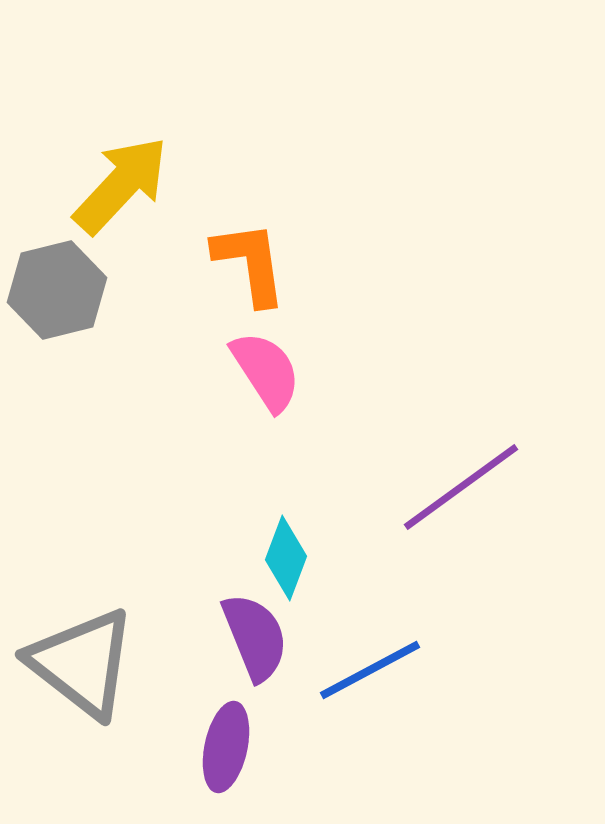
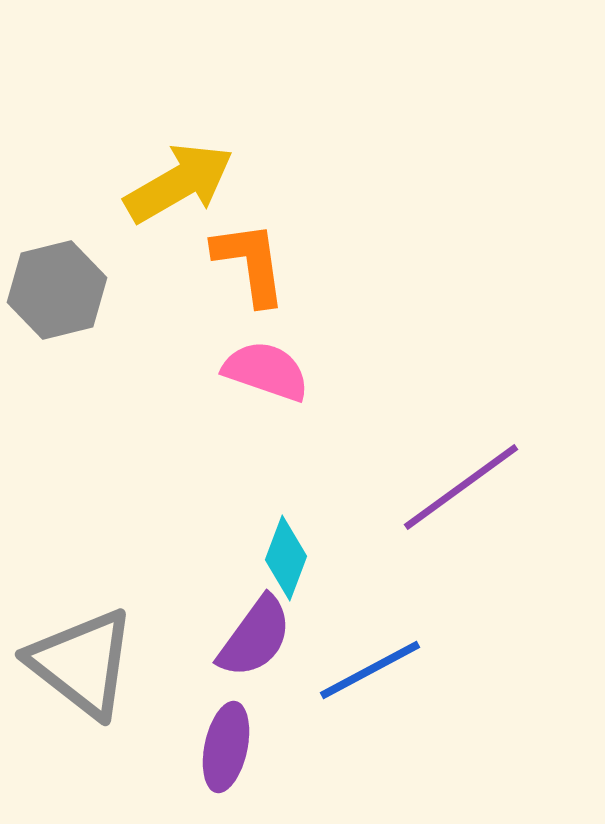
yellow arrow: moved 58 px right, 2 px up; rotated 17 degrees clockwise
pink semicircle: rotated 38 degrees counterclockwise
purple semicircle: rotated 58 degrees clockwise
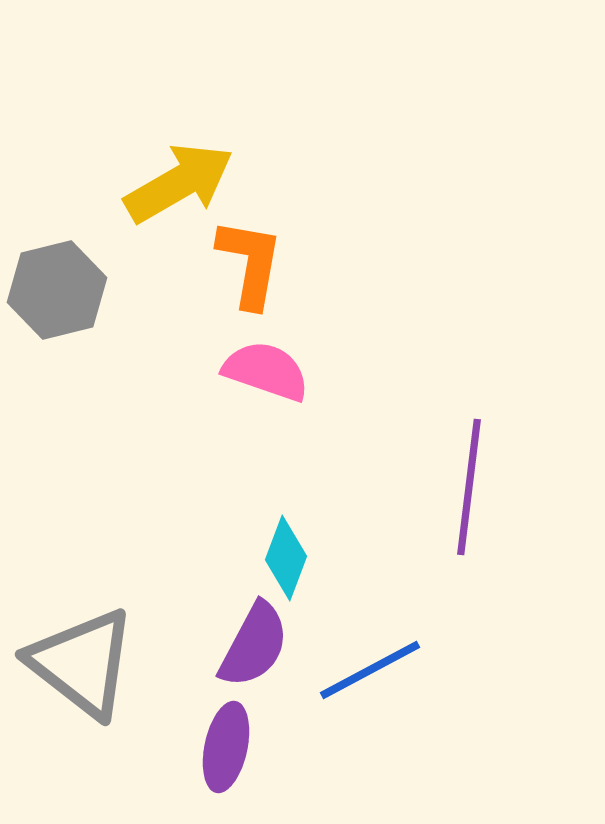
orange L-shape: rotated 18 degrees clockwise
purple line: moved 8 px right; rotated 47 degrees counterclockwise
purple semicircle: moved 1 px left, 8 px down; rotated 8 degrees counterclockwise
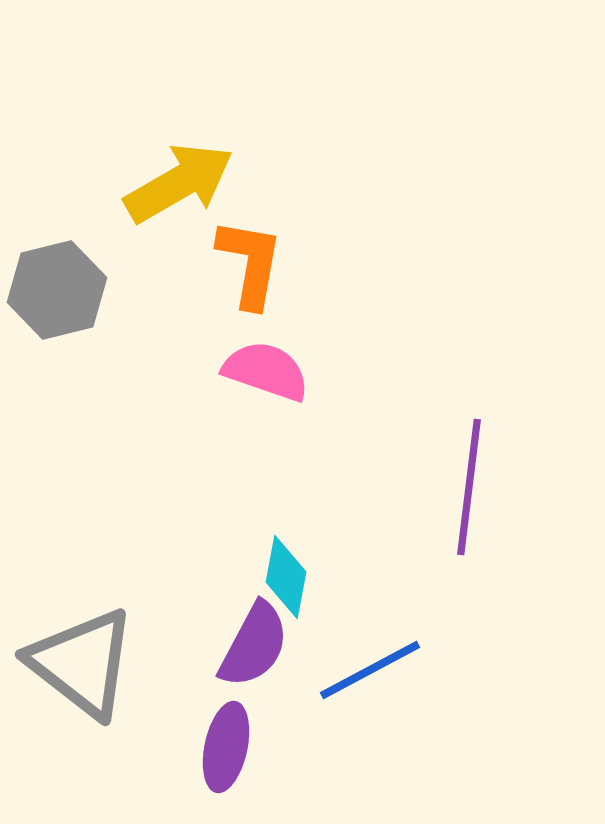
cyan diamond: moved 19 px down; rotated 10 degrees counterclockwise
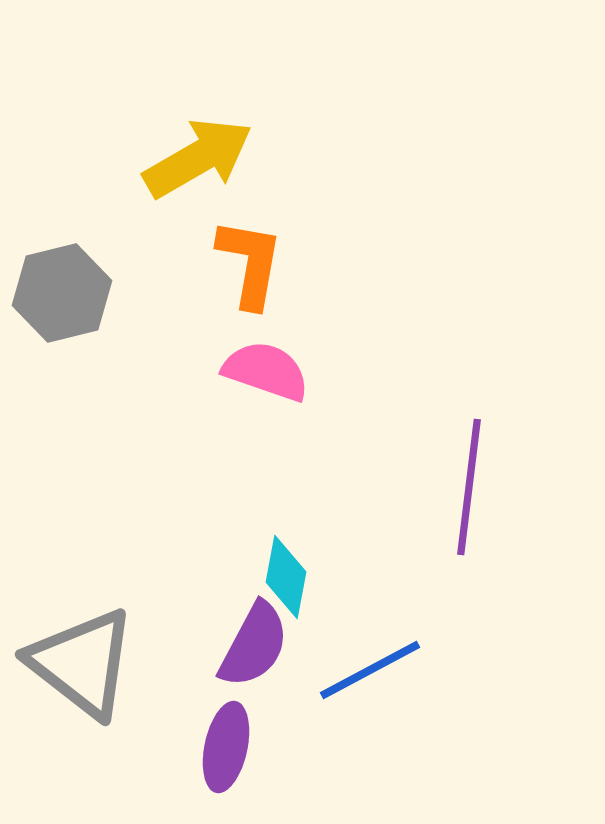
yellow arrow: moved 19 px right, 25 px up
gray hexagon: moved 5 px right, 3 px down
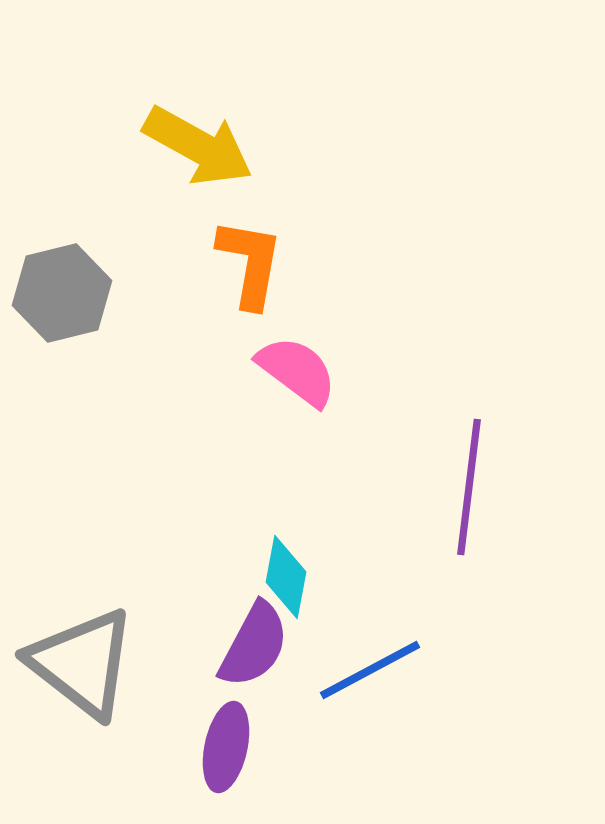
yellow arrow: moved 12 px up; rotated 59 degrees clockwise
pink semicircle: moved 31 px right; rotated 18 degrees clockwise
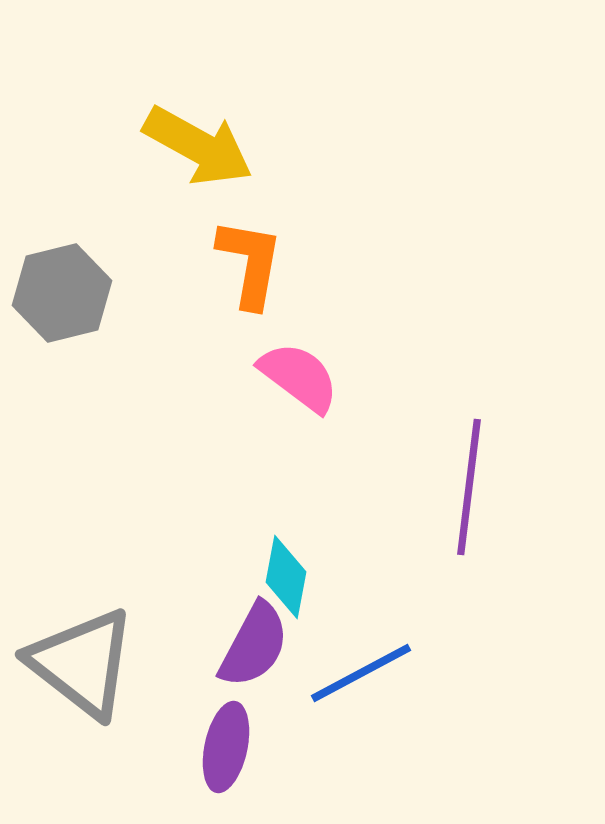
pink semicircle: moved 2 px right, 6 px down
blue line: moved 9 px left, 3 px down
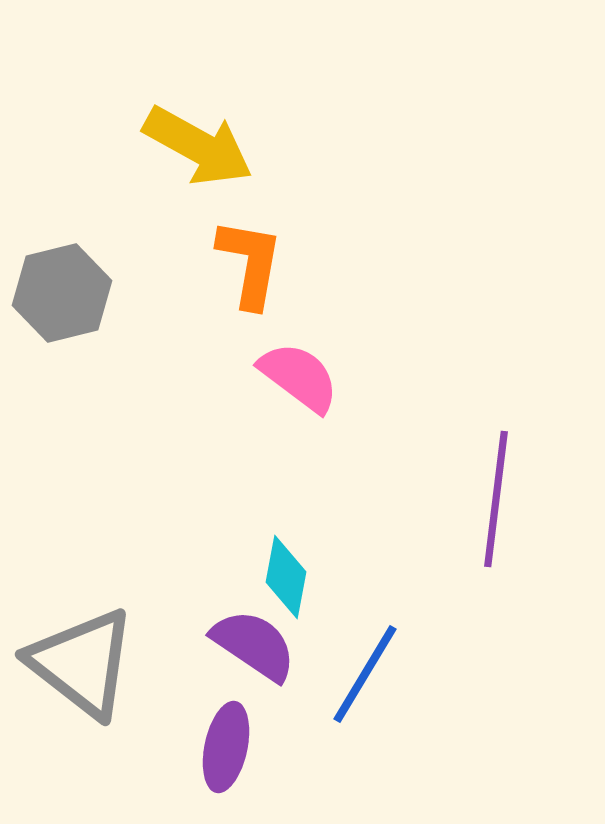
purple line: moved 27 px right, 12 px down
purple semicircle: rotated 84 degrees counterclockwise
blue line: moved 4 px right, 1 px down; rotated 31 degrees counterclockwise
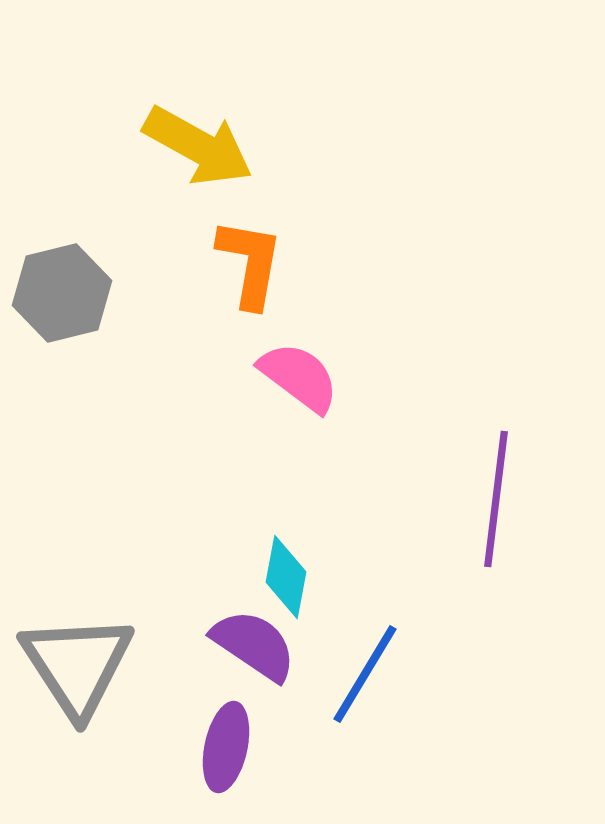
gray triangle: moved 5 px left, 2 px down; rotated 19 degrees clockwise
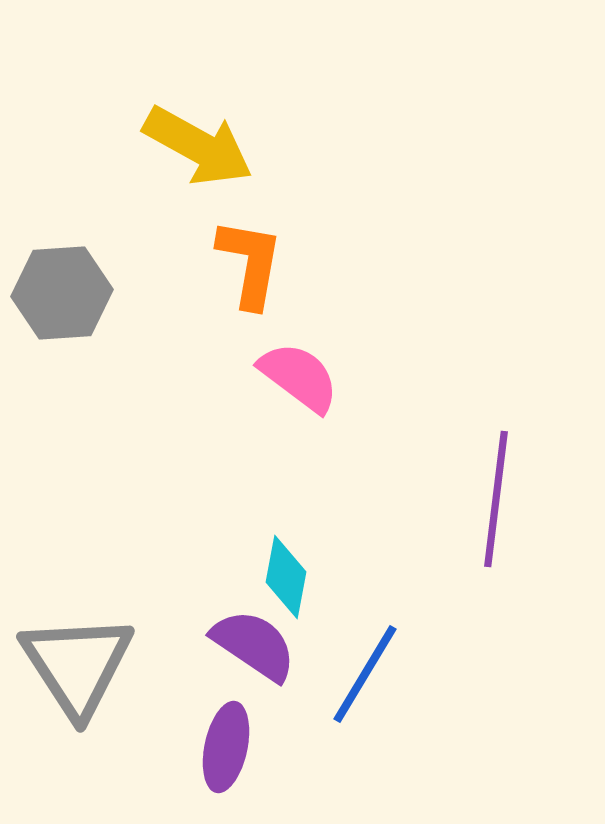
gray hexagon: rotated 10 degrees clockwise
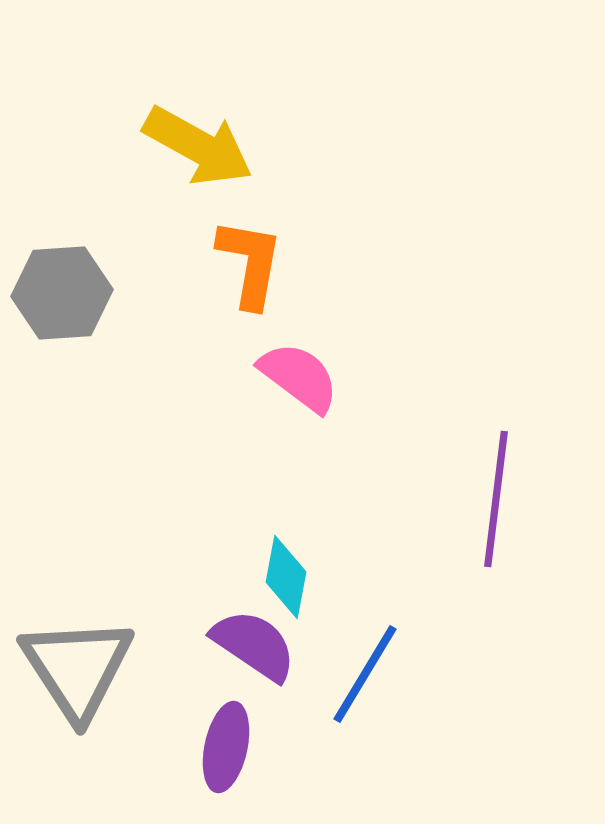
gray triangle: moved 3 px down
